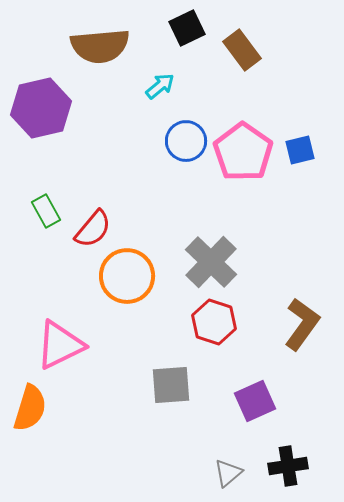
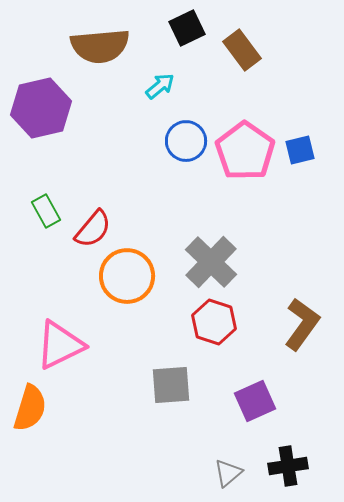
pink pentagon: moved 2 px right, 1 px up
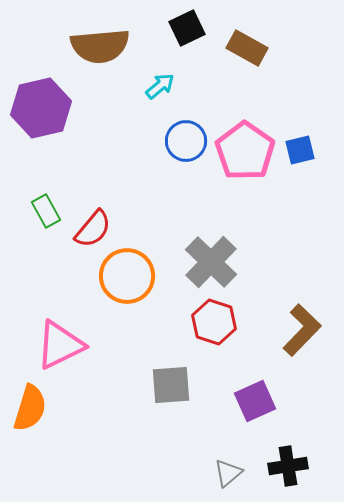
brown rectangle: moved 5 px right, 2 px up; rotated 24 degrees counterclockwise
brown L-shape: moved 6 px down; rotated 8 degrees clockwise
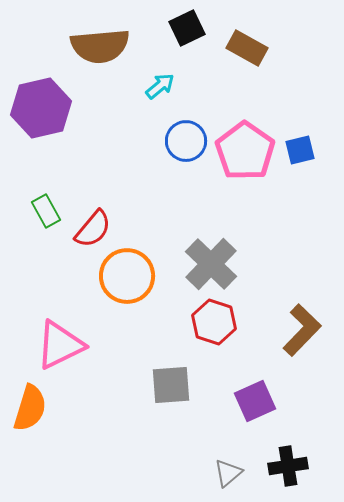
gray cross: moved 2 px down
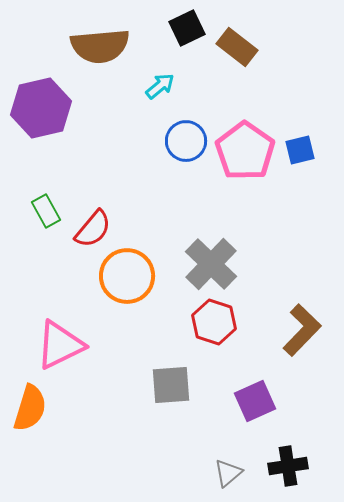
brown rectangle: moved 10 px left, 1 px up; rotated 9 degrees clockwise
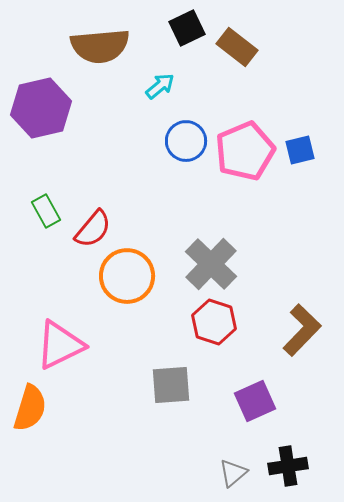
pink pentagon: rotated 14 degrees clockwise
gray triangle: moved 5 px right
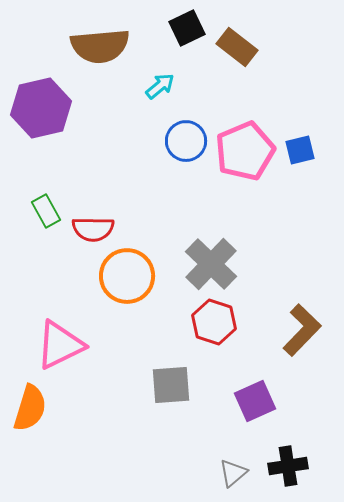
red semicircle: rotated 51 degrees clockwise
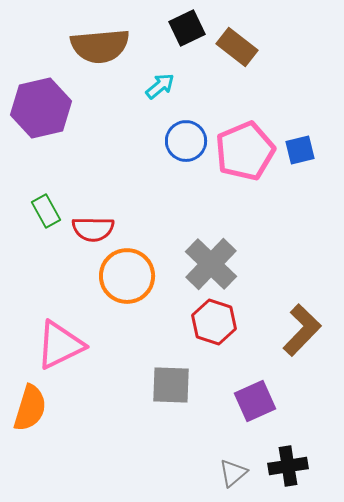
gray square: rotated 6 degrees clockwise
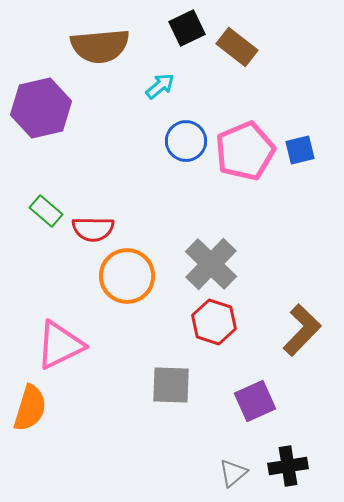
green rectangle: rotated 20 degrees counterclockwise
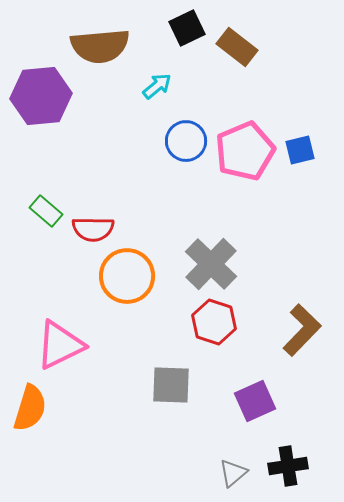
cyan arrow: moved 3 px left
purple hexagon: moved 12 px up; rotated 8 degrees clockwise
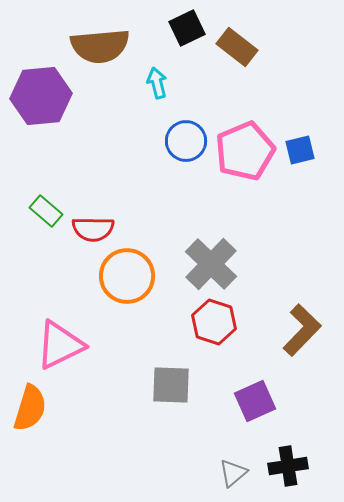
cyan arrow: moved 3 px up; rotated 64 degrees counterclockwise
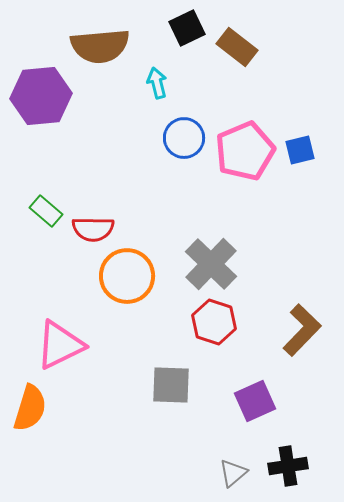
blue circle: moved 2 px left, 3 px up
